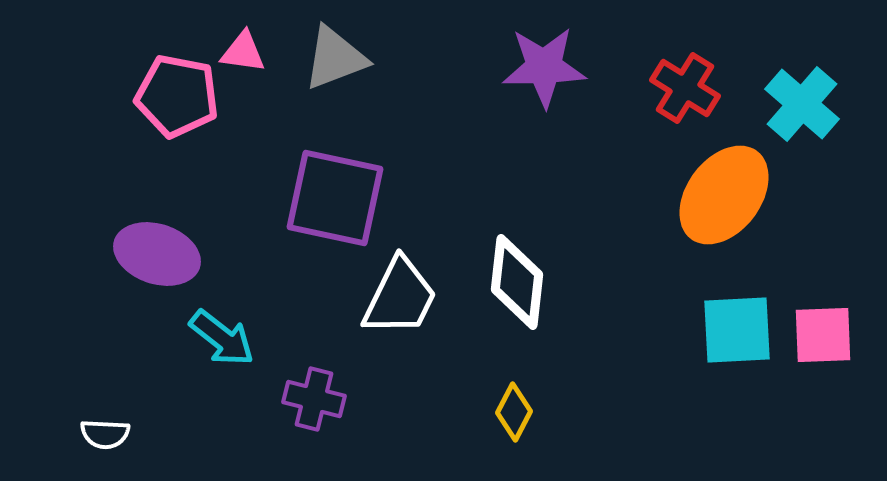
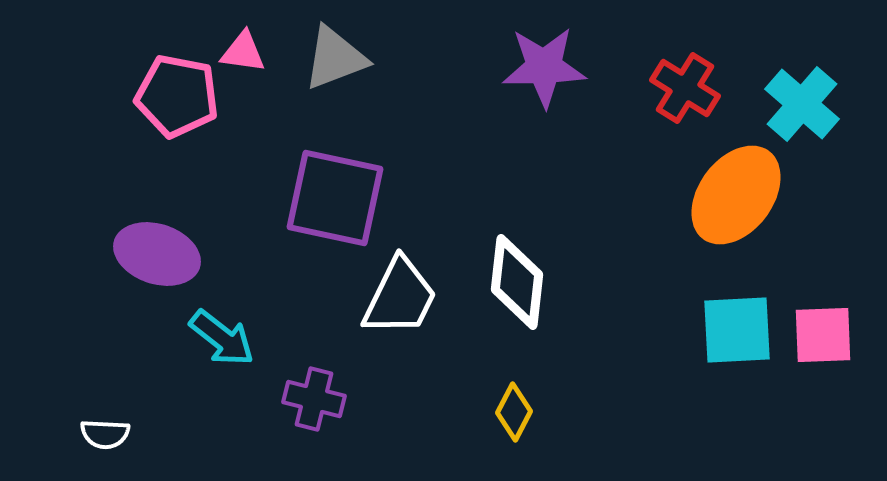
orange ellipse: moved 12 px right
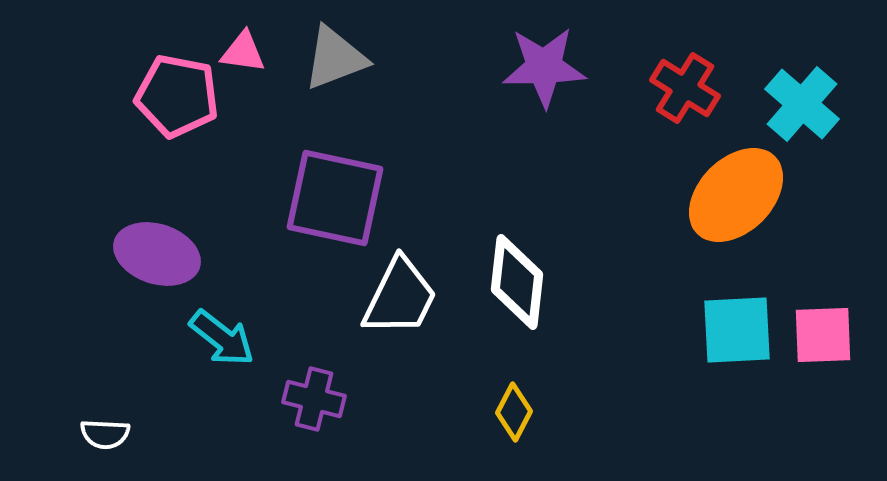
orange ellipse: rotated 8 degrees clockwise
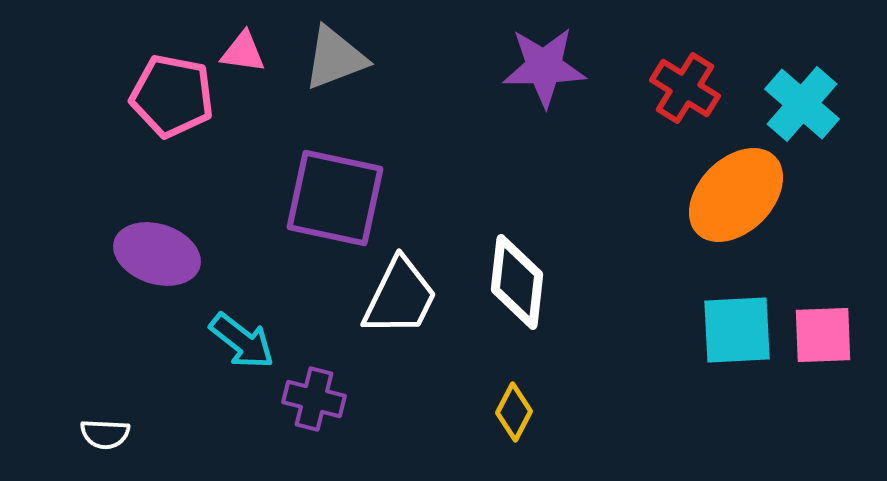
pink pentagon: moved 5 px left
cyan arrow: moved 20 px right, 3 px down
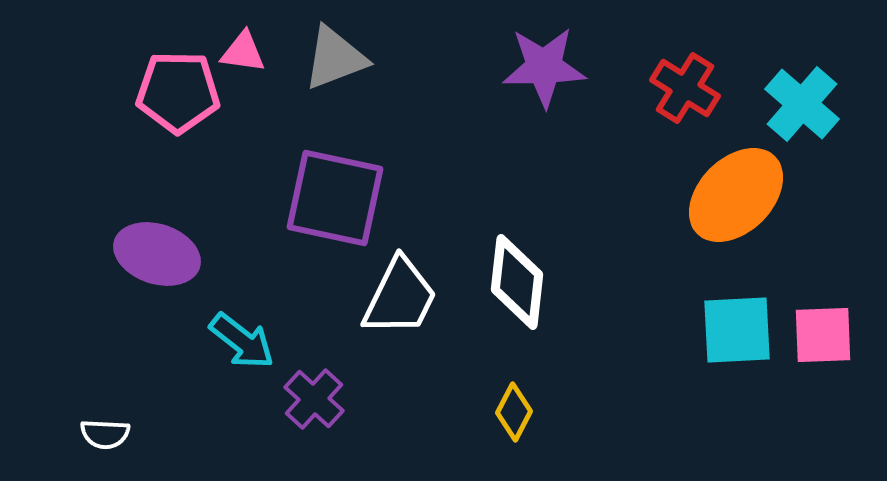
pink pentagon: moved 6 px right, 4 px up; rotated 10 degrees counterclockwise
purple cross: rotated 28 degrees clockwise
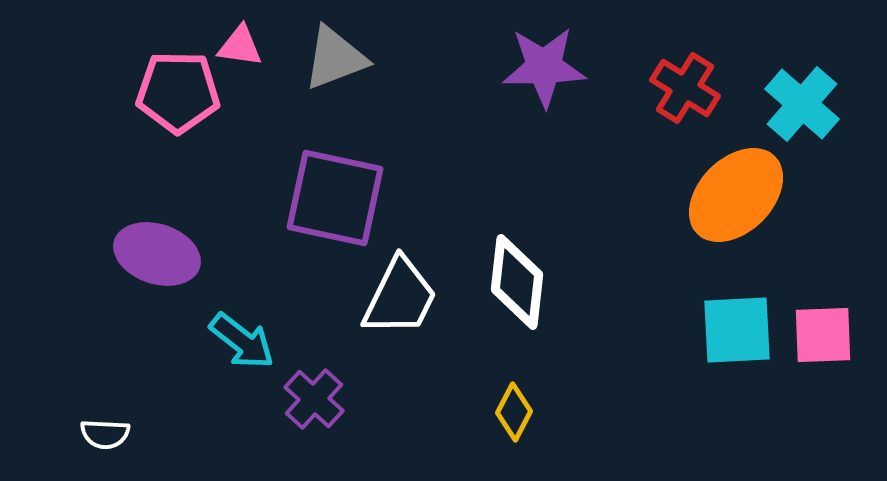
pink triangle: moved 3 px left, 6 px up
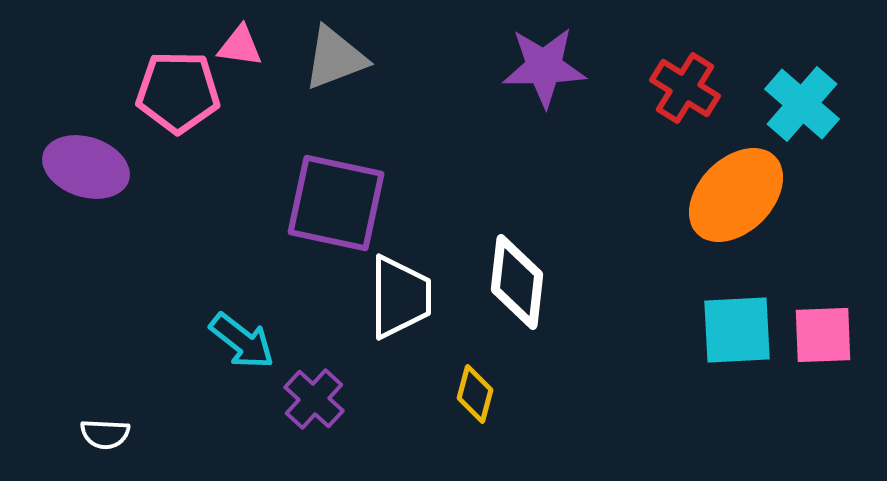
purple square: moved 1 px right, 5 px down
purple ellipse: moved 71 px left, 87 px up
white trapezoid: rotated 26 degrees counterclockwise
yellow diamond: moved 39 px left, 18 px up; rotated 12 degrees counterclockwise
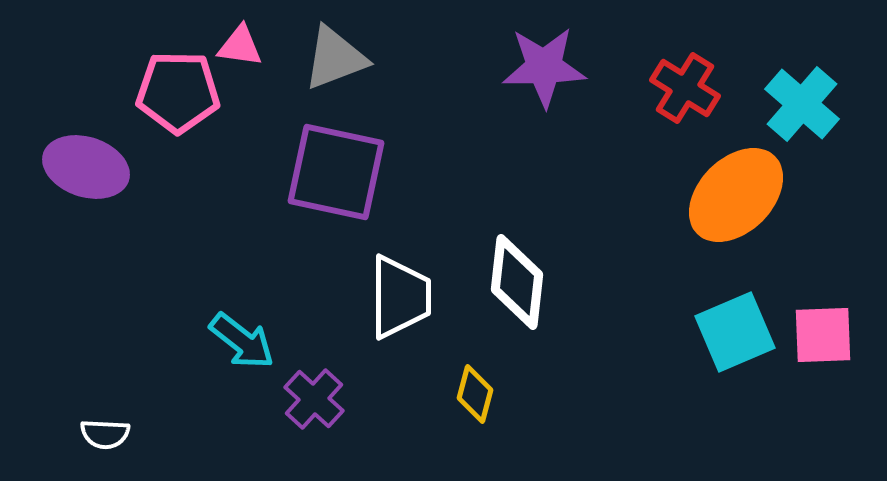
purple square: moved 31 px up
cyan square: moved 2 px left, 2 px down; rotated 20 degrees counterclockwise
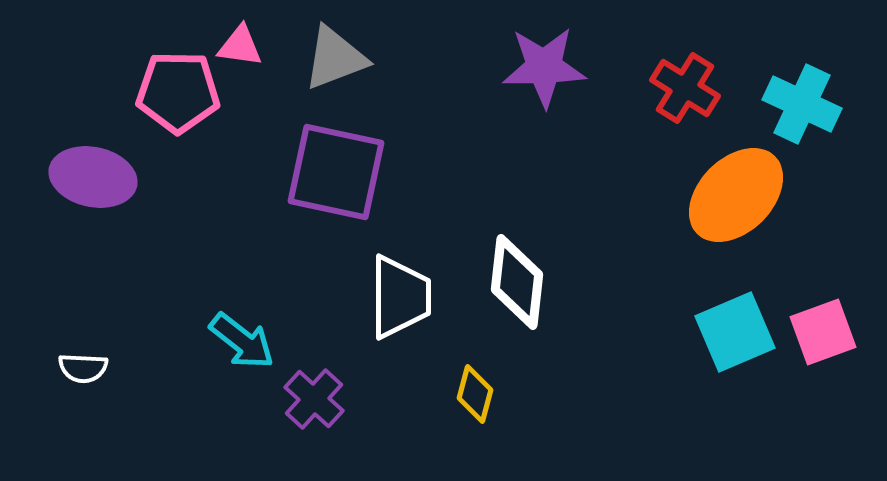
cyan cross: rotated 16 degrees counterclockwise
purple ellipse: moved 7 px right, 10 px down; rotated 6 degrees counterclockwise
pink square: moved 3 px up; rotated 18 degrees counterclockwise
white semicircle: moved 22 px left, 66 px up
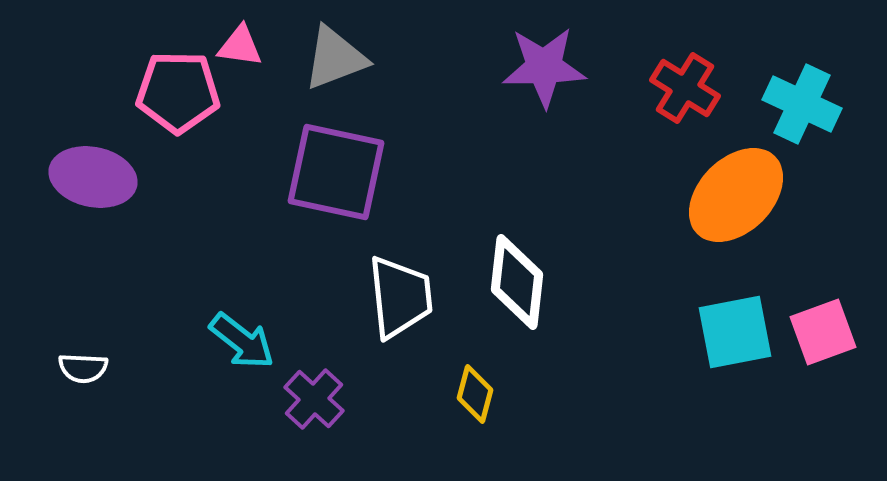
white trapezoid: rotated 6 degrees counterclockwise
cyan square: rotated 12 degrees clockwise
